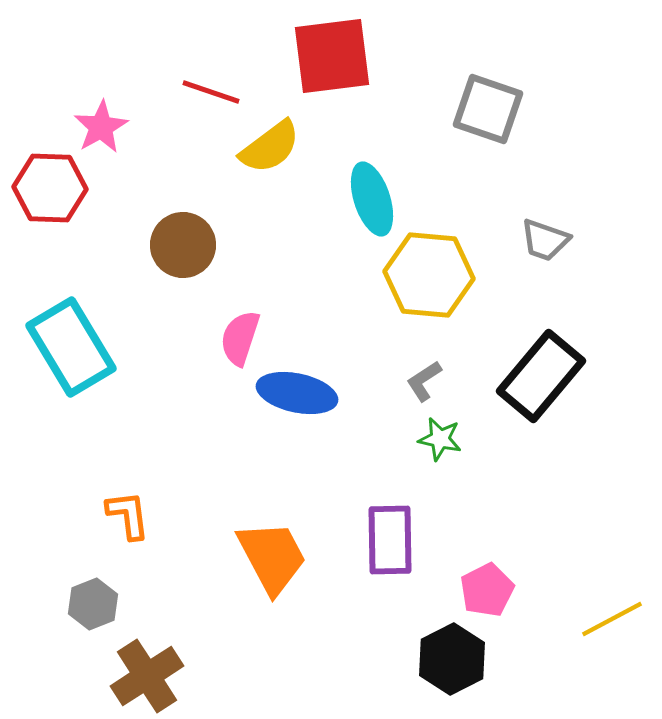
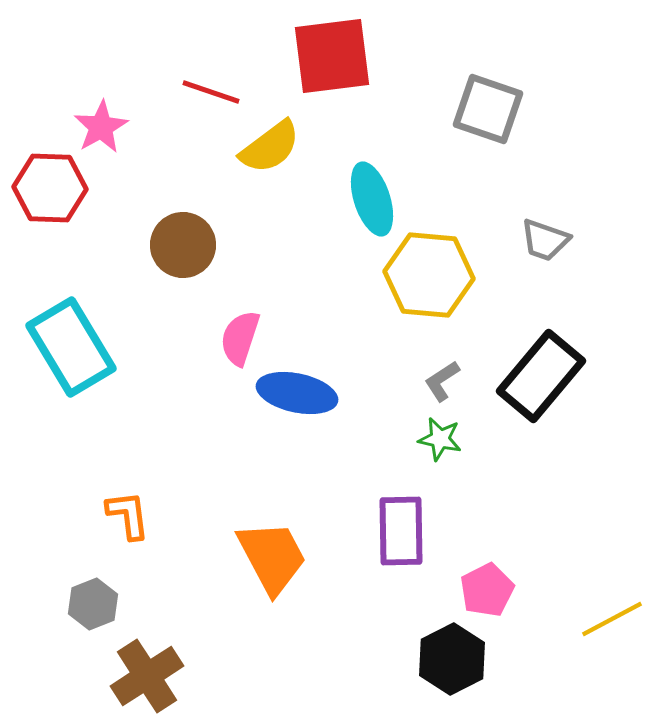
gray L-shape: moved 18 px right
purple rectangle: moved 11 px right, 9 px up
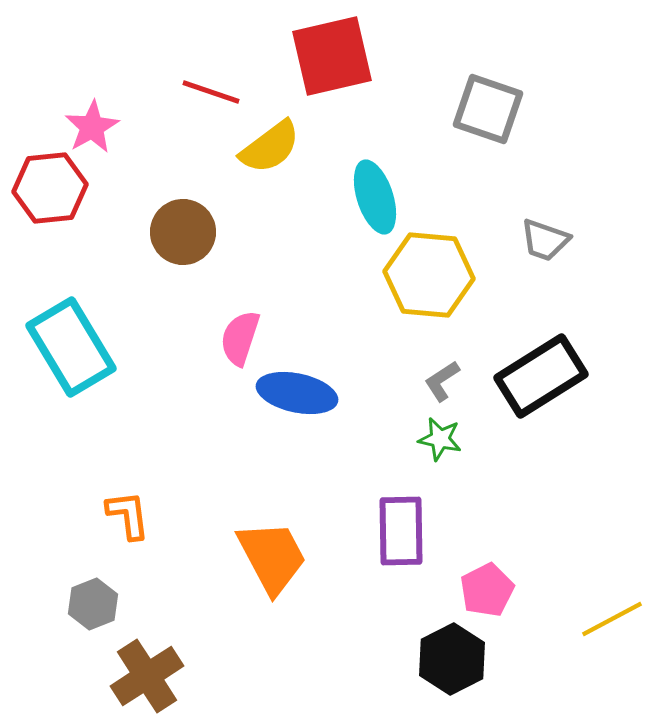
red square: rotated 6 degrees counterclockwise
pink star: moved 9 px left
red hexagon: rotated 8 degrees counterclockwise
cyan ellipse: moved 3 px right, 2 px up
brown circle: moved 13 px up
black rectangle: rotated 18 degrees clockwise
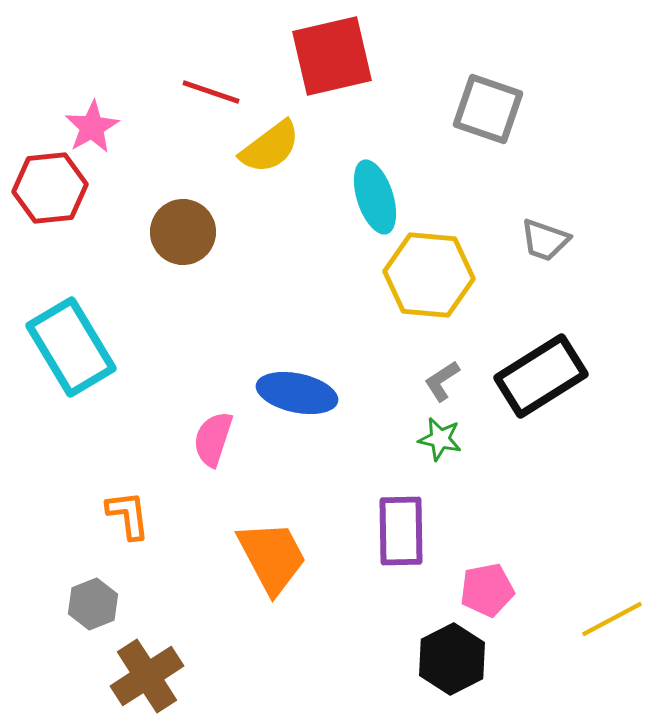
pink semicircle: moved 27 px left, 101 px down
pink pentagon: rotated 16 degrees clockwise
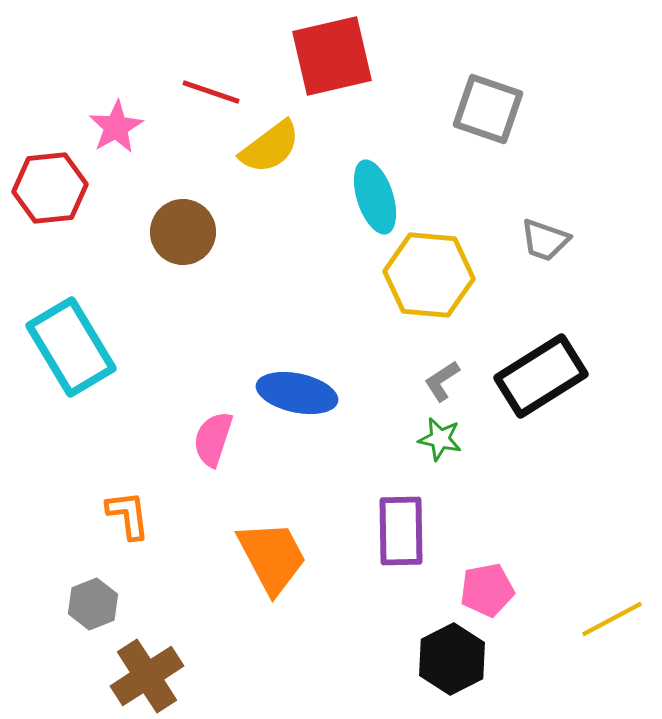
pink star: moved 24 px right
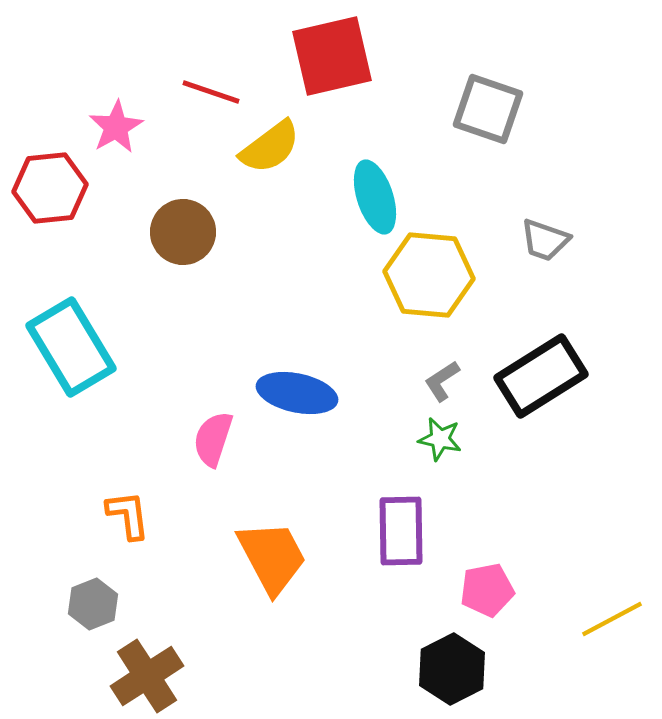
black hexagon: moved 10 px down
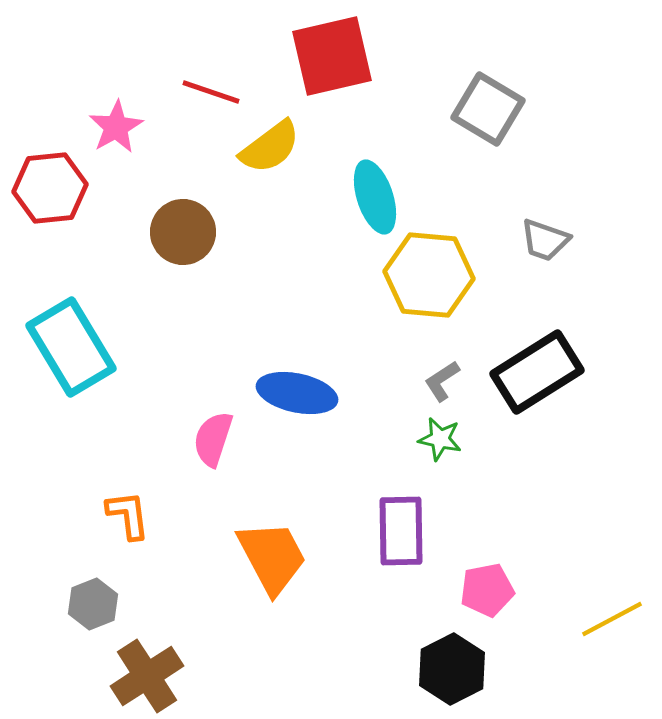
gray square: rotated 12 degrees clockwise
black rectangle: moved 4 px left, 4 px up
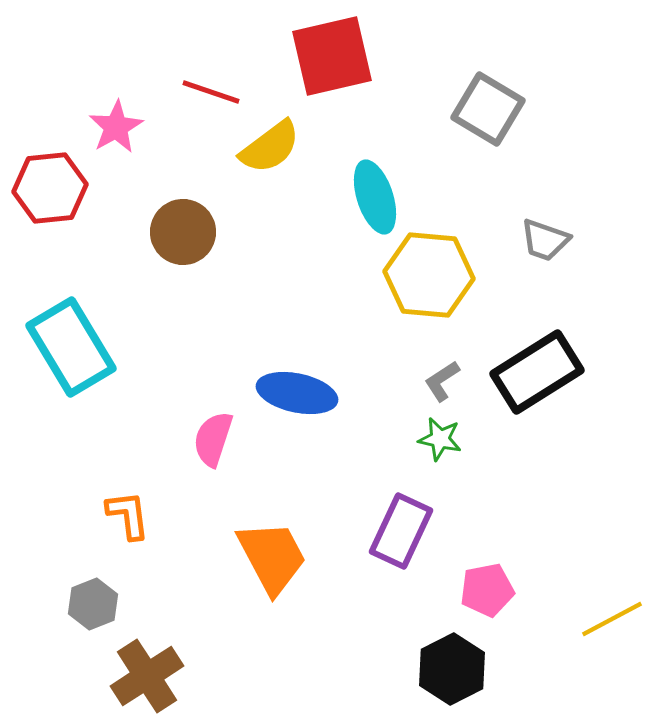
purple rectangle: rotated 26 degrees clockwise
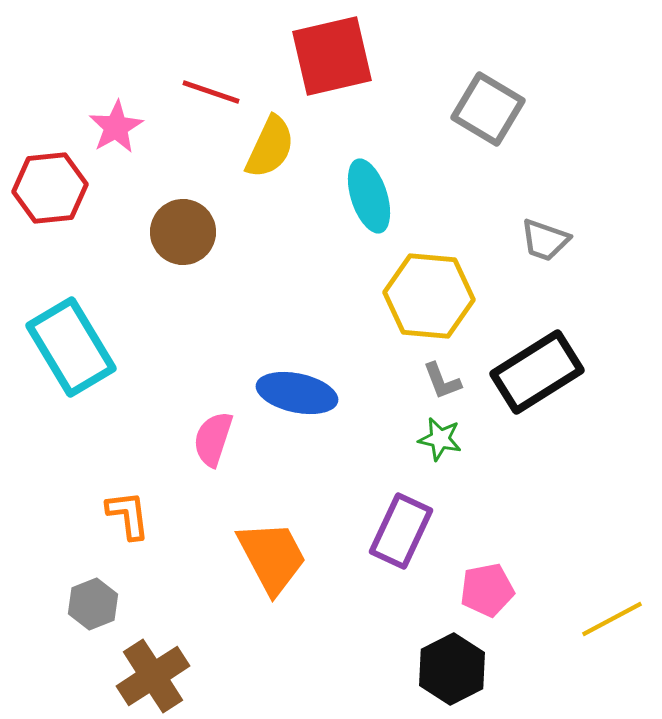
yellow semicircle: rotated 28 degrees counterclockwise
cyan ellipse: moved 6 px left, 1 px up
yellow hexagon: moved 21 px down
gray L-shape: rotated 78 degrees counterclockwise
brown cross: moved 6 px right
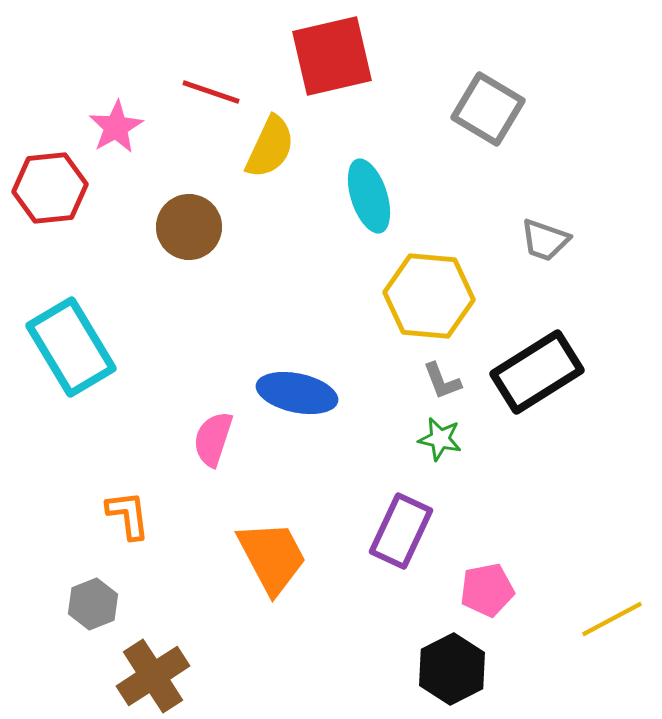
brown circle: moved 6 px right, 5 px up
